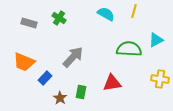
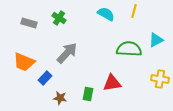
gray arrow: moved 6 px left, 4 px up
green rectangle: moved 7 px right, 2 px down
brown star: rotated 24 degrees counterclockwise
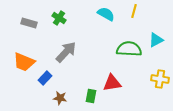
gray arrow: moved 1 px left, 1 px up
green rectangle: moved 3 px right, 2 px down
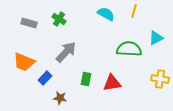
green cross: moved 1 px down
cyan triangle: moved 2 px up
green rectangle: moved 5 px left, 17 px up
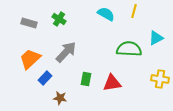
orange trapezoid: moved 6 px right, 3 px up; rotated 115 degrees clockwise
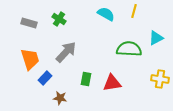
orange trapezoid: rotated 115 degrees clockwise
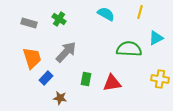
yellow line: moved 6 px right, 1 px down
orange trapezoid: moved 2 px right, 1 px up
blue rectangle: moved 1 px right
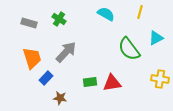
green semicircle: rotated 130 degrees counterclockwise
green rectangle: moved 4 px right, 3 px down; rotated 72 degrees clockwise
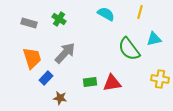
cyan triangle: moved 2 px left, 1 px down; rotated 14 degrees clockwise
gray arrow: moved 1 px left, 1 px down
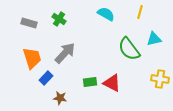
red triangle: rotated 36 degrees clockwise
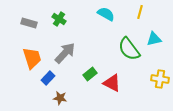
blue rectangle: moved 2 px right
green rectangle: moved 8 px up; rotated 32 degrees counterclockwise
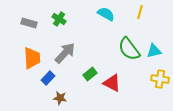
cyan triangle: moved 12 px down
orange trapezoid: rotated 15 degrees clockwise
